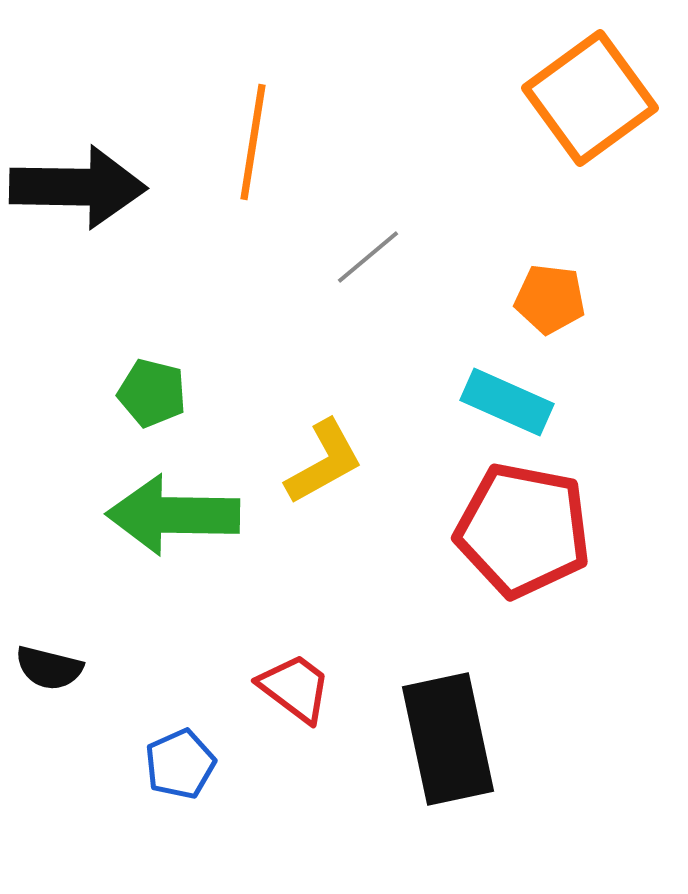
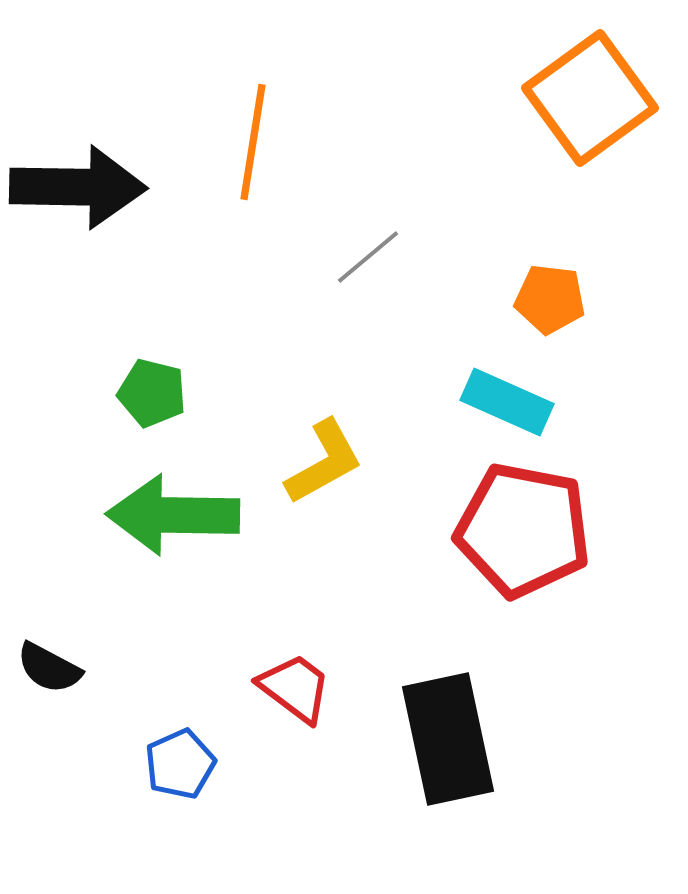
black semicircle: rotated 14 degrees clockwise
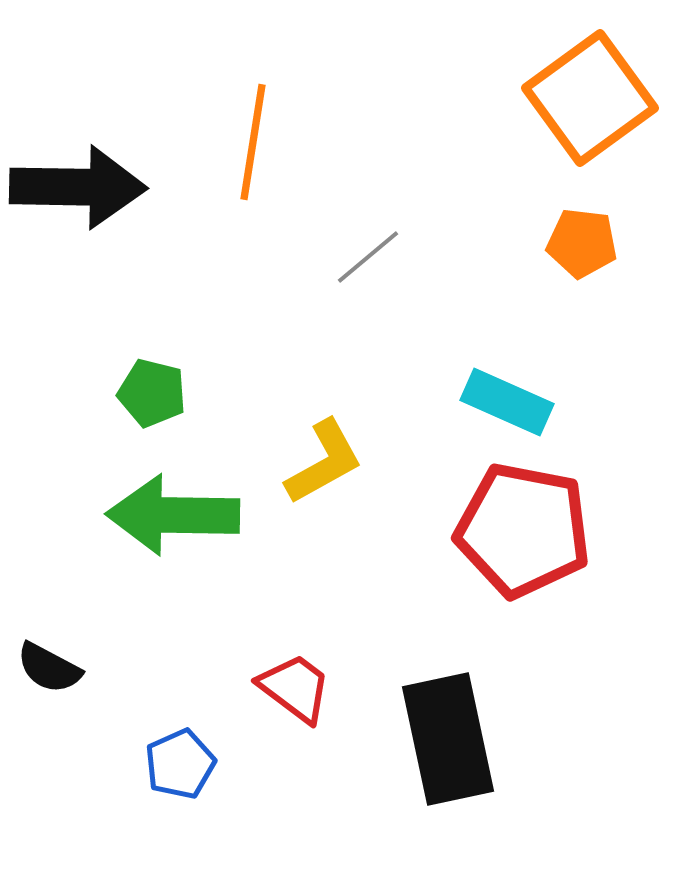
orange pentagon: moved 32 px right, 56 px up
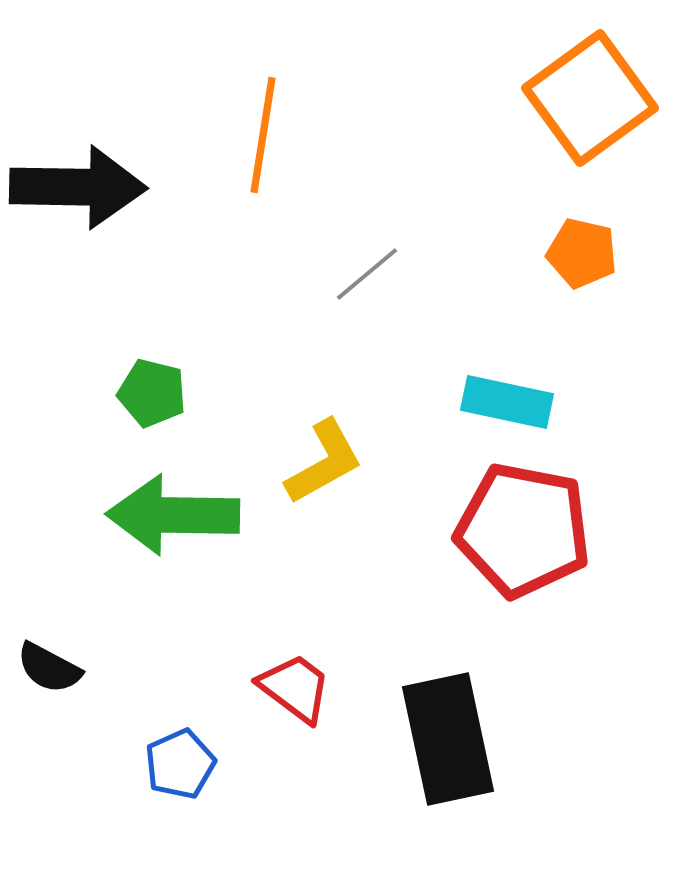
orange line: moved 10 px right, 7 px up
orange pentagon: moved 10 px down; rotated 6 degrees clockwise
gray line: moved 1 px left, 17 px down
cyan rectangle: rotated 12 degrees counterclockwise
